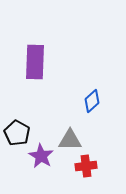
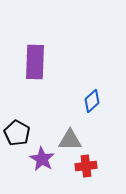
purple star: moved 1 px right, 3 px down
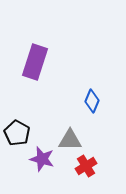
purple rectangle: rotated 16 degrees clockwise
blue diamond: rotated 25 degrees counterclockwise
purple star: rotated 15 degrees counterclockwise
red cross: rotated 25 degrees counterclockwise
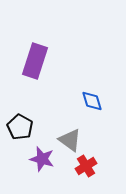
purple rectangle: moved 1 px up
blue diamond: rotated 40 degrees counterclockwise
black pentagon: moved 3 px right, 6 px up
gray triangle: rotated 35 degrees clockwise
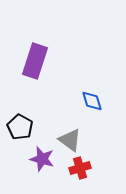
red cross: moved 6 px left, 2 px down; rotated 15 degrees clockwise
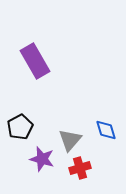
purple rectangle: rotated 48 degrees counterclockwise
blue diamond: moved 14 px right, 29 px down
black pentagon: rotated 15 degrees clockwise
gray triangle: rotated 35 degrees clockwise
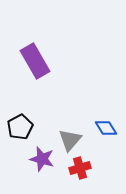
blue diamond: moved 2 px up; rotated 15 degrees counterclockwise
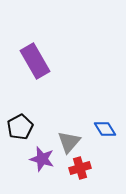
blue diamond: moved 1 px left, 1 px down
gray triangle: moved 1 px left, 2 px down
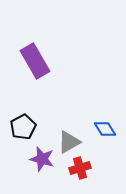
black pentagon: moved 3 px right
gray triangle: rotated 20 degrees clockwise
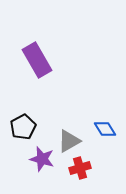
purple rectangle: moved 2 px right, 1 px up
gray triangle: moved 1 px up
